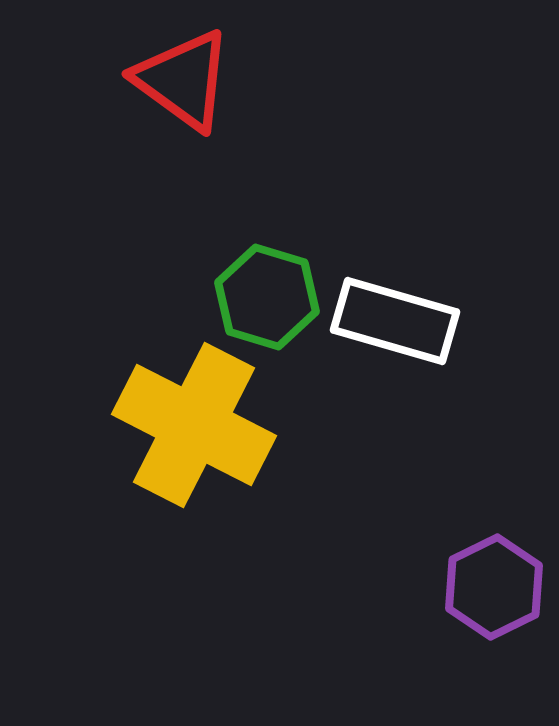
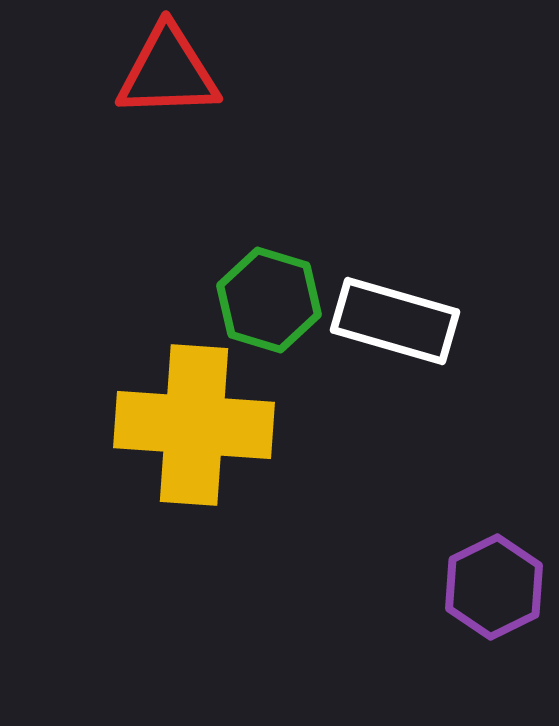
red triangle: moved 15 px left, 8 px up; rotated 38 degrees counterclockwise
green hexagon: moved 2 px right, 3 px down
yellow cross: rotated 23 degrees counterclockwise
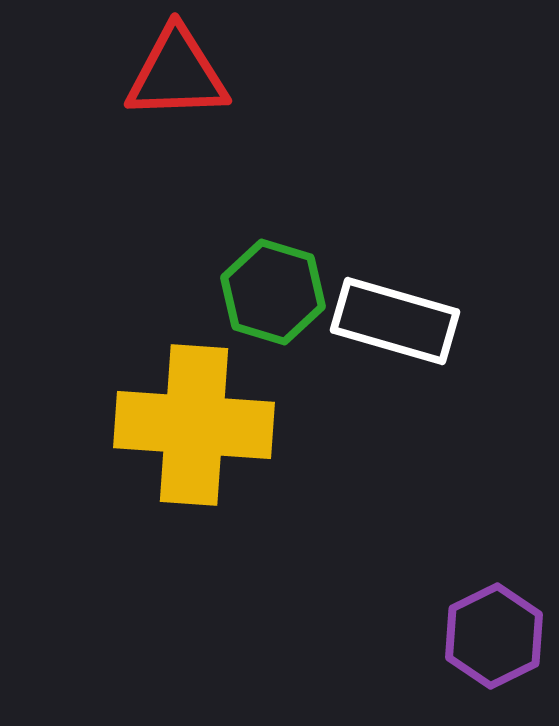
red triangle: moved 9 px right, 2 px down
green hexagon: moved 4 px right, 8 px up
purple hexagon: moved 49 px down
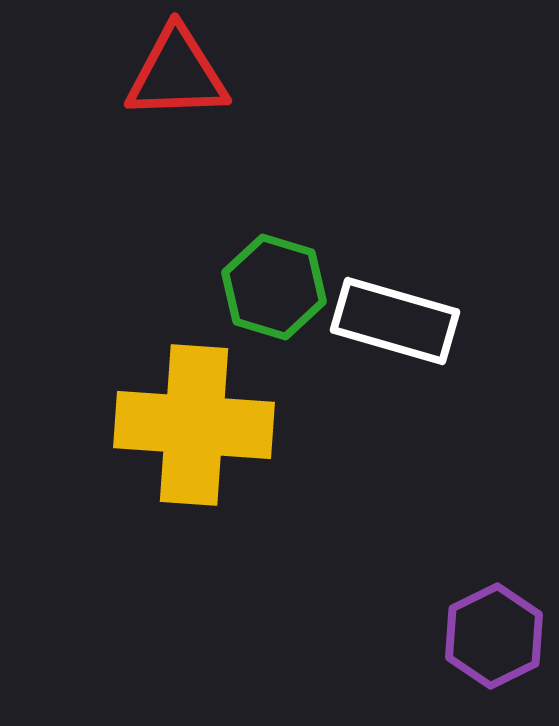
green hexagon: moved 1 px right, 5 px up
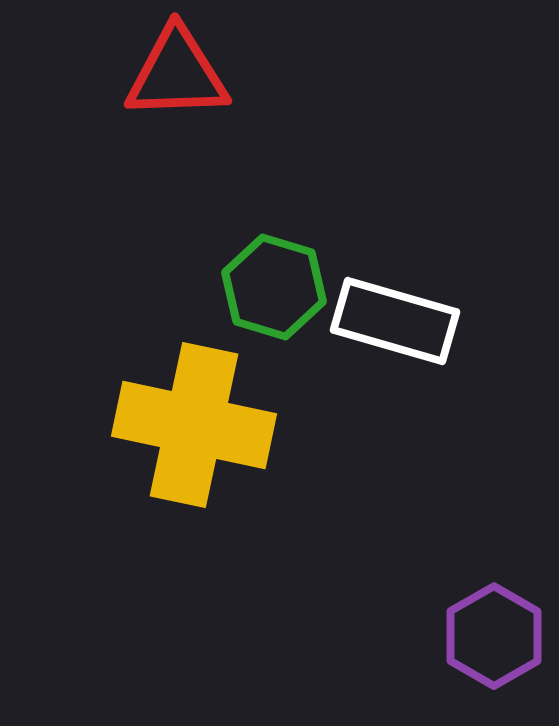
yellow cross: rotated 8 degrees clockwise
purple hexagon: rotated 4 degrees counterclockwise
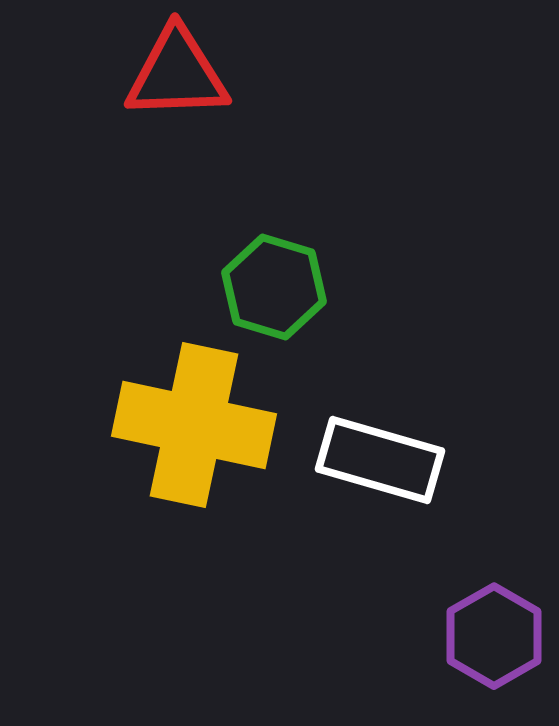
white rectangle: moved 15 px left, 139 px down
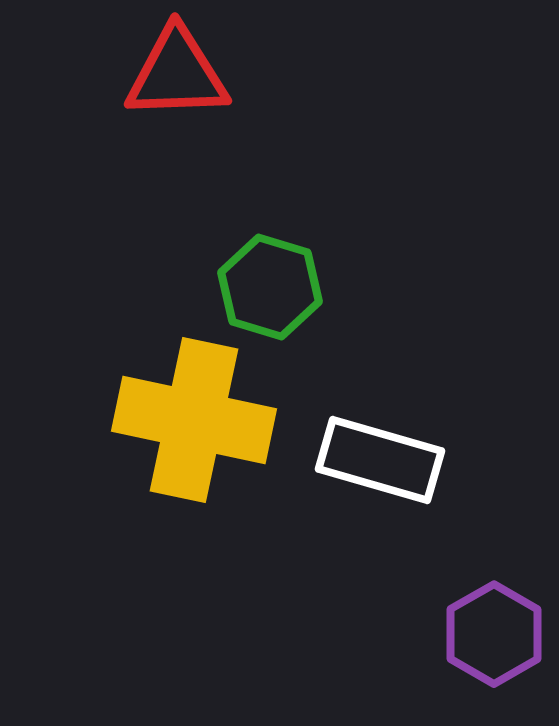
green hexagon: moved 4 px left
yellow cross: moved 5 px up
purple hexagon: moved 2 px up
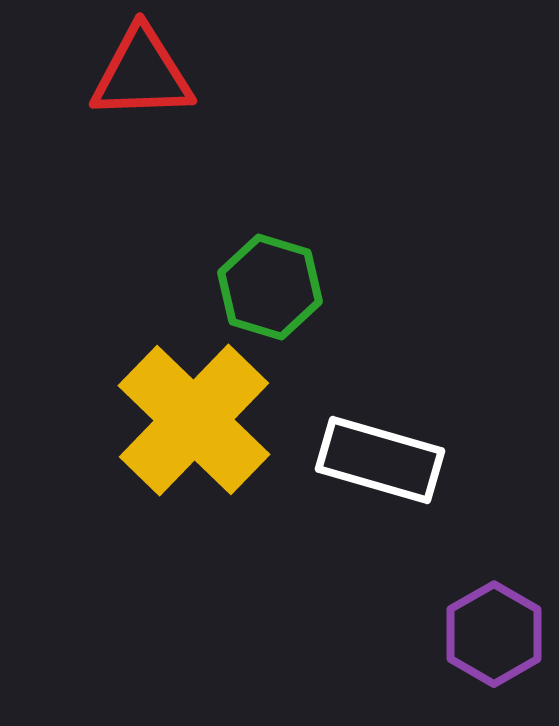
red triangle: moved 35 px left
yellow cross: rotated 32 degrees clockwise
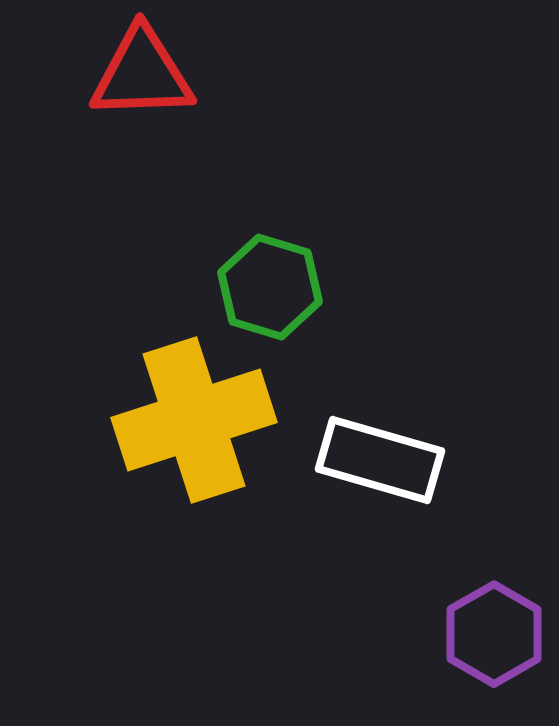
yellow cross: rotated 28 degrees clockwise
